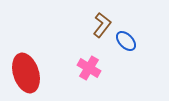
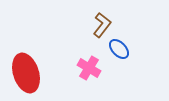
blue ellipse: moved 7 px left, 8 px down
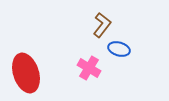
blue ellipse: rotated 30 degrees counterclockwise
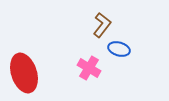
red ellipse: moved 2 px left
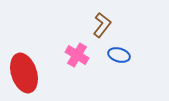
blue ellipse: moved 6 px down
pink cross: moved 12 px left, 13 px up
